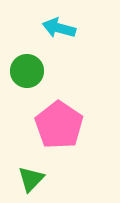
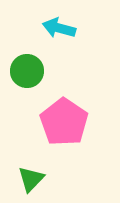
pink pentagon: moved 5 px right, 3 px up
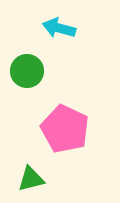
pink pentagon: moved 1 px right, 7 px down; rotated 9 degrees counterclockwise
green triangle: rotated 32 degrees clockwise
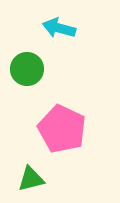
green circle: moved 2 px up
pink pentagon: moved 3 px left
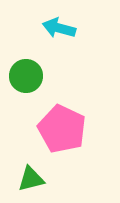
green circle: moved 1 px left, 7 px down
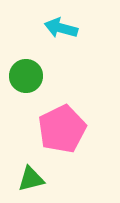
cyan arrow: moved 2 px right
pink pentagon: rotated 21 degrees clockwise
